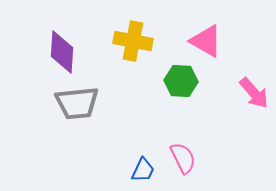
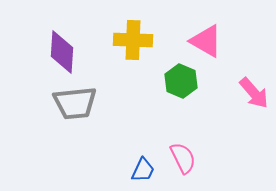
yellow cross: moved 1 px up; rotated 9 degrees counterclockwise
green hexagon: rotated 20 degrees clockwise
gray trapezoid: moved 2 px left
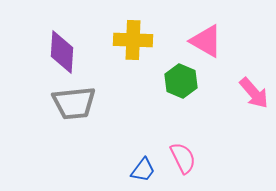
gray trapezoid: moved 1 px left
blue trapezoid: rotated 12 degrees clockwise
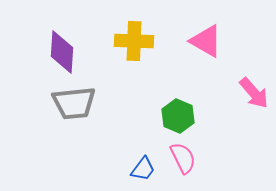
yellow cross: moved 1 px right, 1 px down
green hexagon: moved 3 px left, 35 px down
blue trapezoid: moved 1 px up
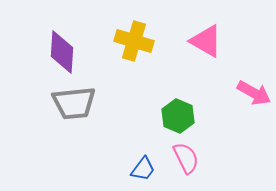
yellow cross: rotated 15 degrees clockwise
pink arrow: rotated 20 degrees counterclockwise
pink semicircle: moved 3 px right
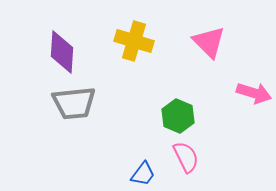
pink triangle: moved 3 px right, 1 px down; rotated 15 degrees clockwise
pink arrow: rotated 12 degrees counterclockwise
pink semicircle: moved 1 px up
blue trapezoid: moved 5 px down
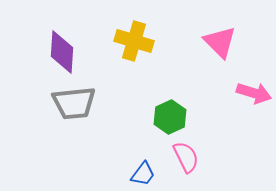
pink triangle: moved 11 px right
green hexagon: moved 8 px left, 1 px down; rotated 12 degrees clockwise
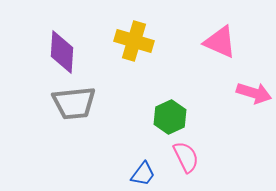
pink triangle: rotated 21 degrees counterclockwise
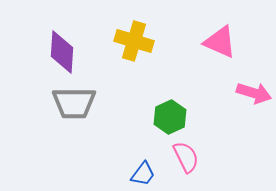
gray trapezoid: rotated 6 degrees clockwise
